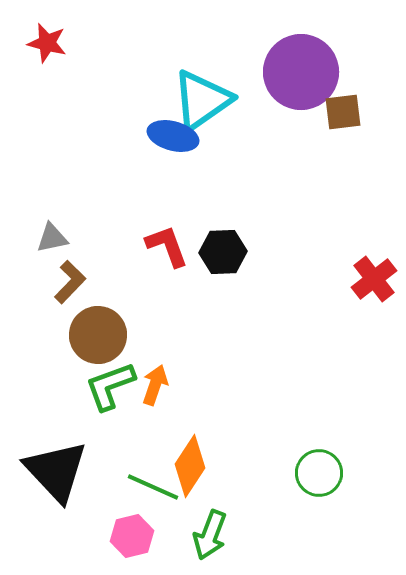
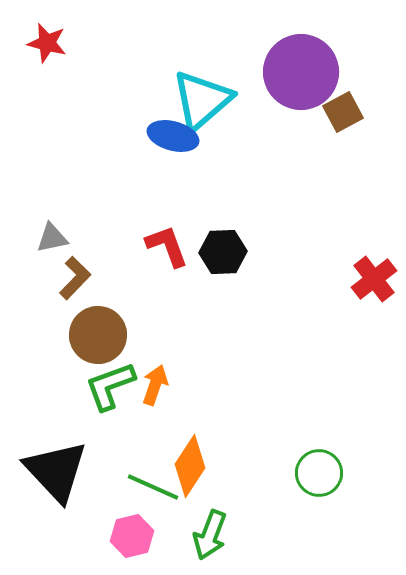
cyan triangle: rotated 6 degrees counterclockwise
brown square: rotated 21 degrees counterclockwise
brown L-shape: moved 5 px right, 4 px up
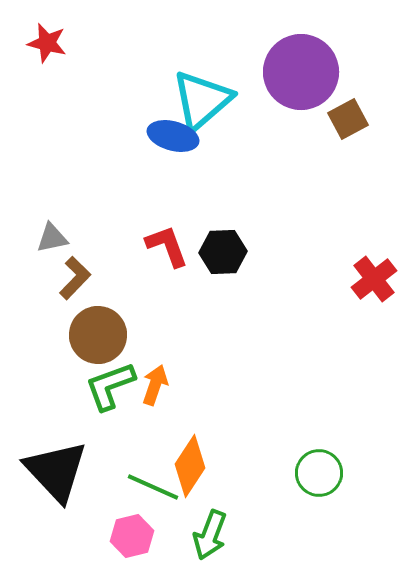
brown square: moved 5 px right, 7 px down
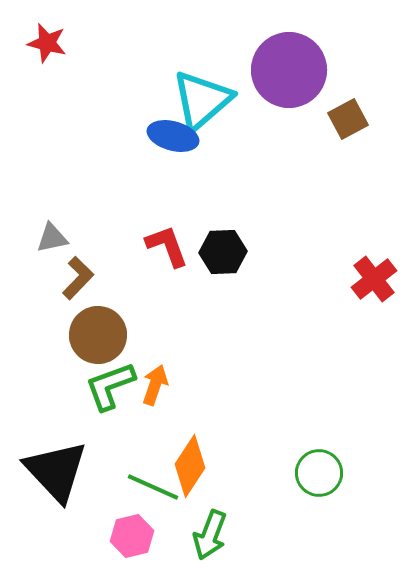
purple circle: moved 12 px left, 2 px up
brown L-shape: moved 3 px right
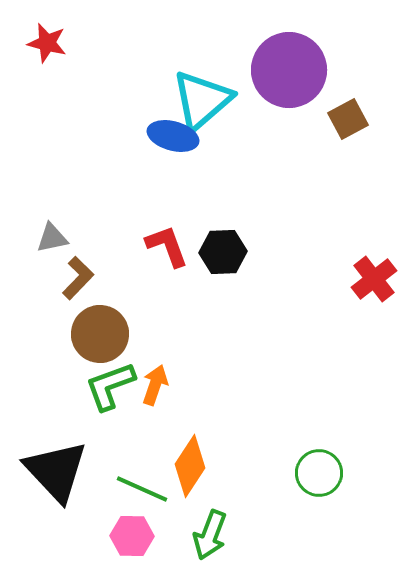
brown circle: moved 2 px right, 1 px up
green line: moved 11 px left, 2 px down
pink hexagon: rotated 15 degrees clockwise
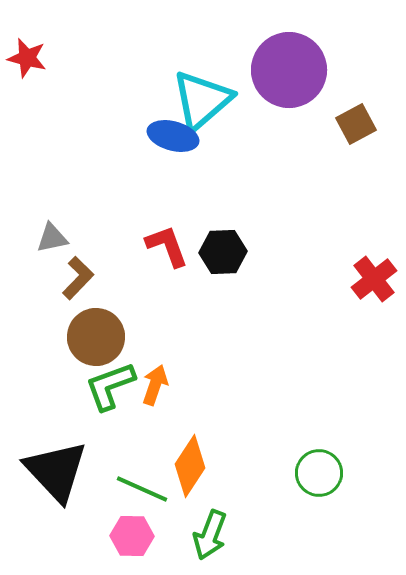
red star: moved 20 px left, 15 px down
brown square: moved 8 px right, 5 px down
brown circle: moved 4 px left, 3 px down
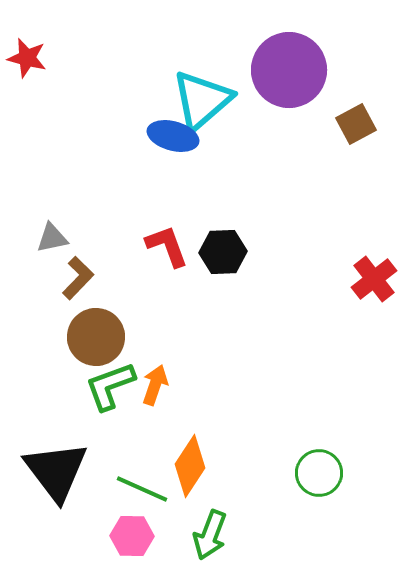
black triangle: rotated 6 degrees clockwise
